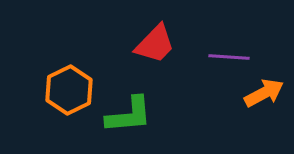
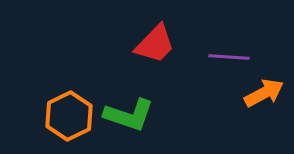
orange hexagon: moved 26 px down
green L-shape: rotated 24 degrees clockwise
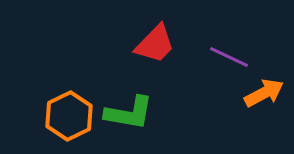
purple line: rotated 21 degrees clockwise
green L-shape: moved 2 px up; rotated 9 degrees counterclockwise
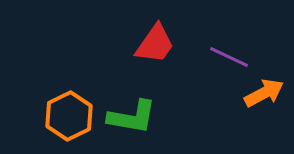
red trapezoid: rotated 9 degrees counterclockwise
green L-shape: moved 3 px right, 4 px down
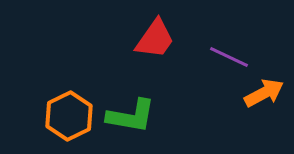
red trapezoid: moved 5 px up
green L-shape: moved 1 px left, 1 px up
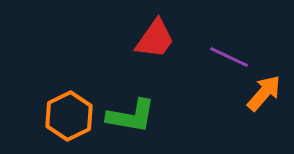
orange arrow: rotated 21 degrees counterclockwise
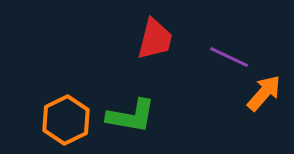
red trapezoid: rotated 21 degrees counterclockwise
orange hexagon: moved 3 px left, 4 px down
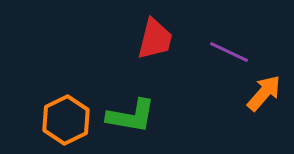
purple line: moved 5 px up
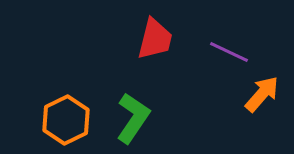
orange arrow: moved 2 px left, 1 px down
green L-shape: moved 2 px right, 2 px down; rotated 66 degrees counterclockwise
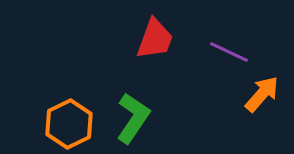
red trapezoid: rotated 6 degrees clockwise
orange hexagon: moved 3 px right, 4 px down
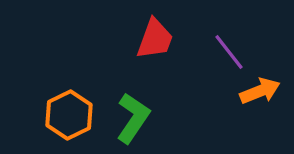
purple line: rotated 27 degrees clockwise
orange arrow: moved 2 px left, 3 px up; rotated 27 degrees clockwise
orange hexagon: moved 9 px up
